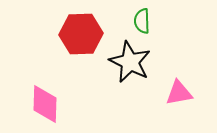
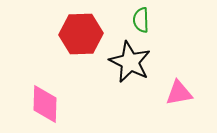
green semicircle: moved 1 px left, 1 px up
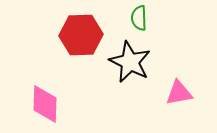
green semicircle: moved 2 px left, 2 px up
red hexagon: moved 1 px down
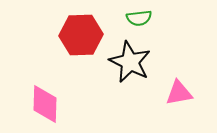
green semicircle: rotated 95 degrees counterclockwise
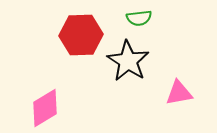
black star: moved 2 px left, 1 px up; rotated 6 degrees clockwise
pink diamond: moved 4 px down; rotated 57 degrees clockwise
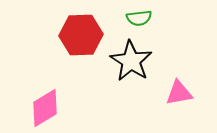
black star: moved 3 px right
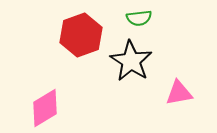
red hexagon: rotated 18 degrees counterclockwise
